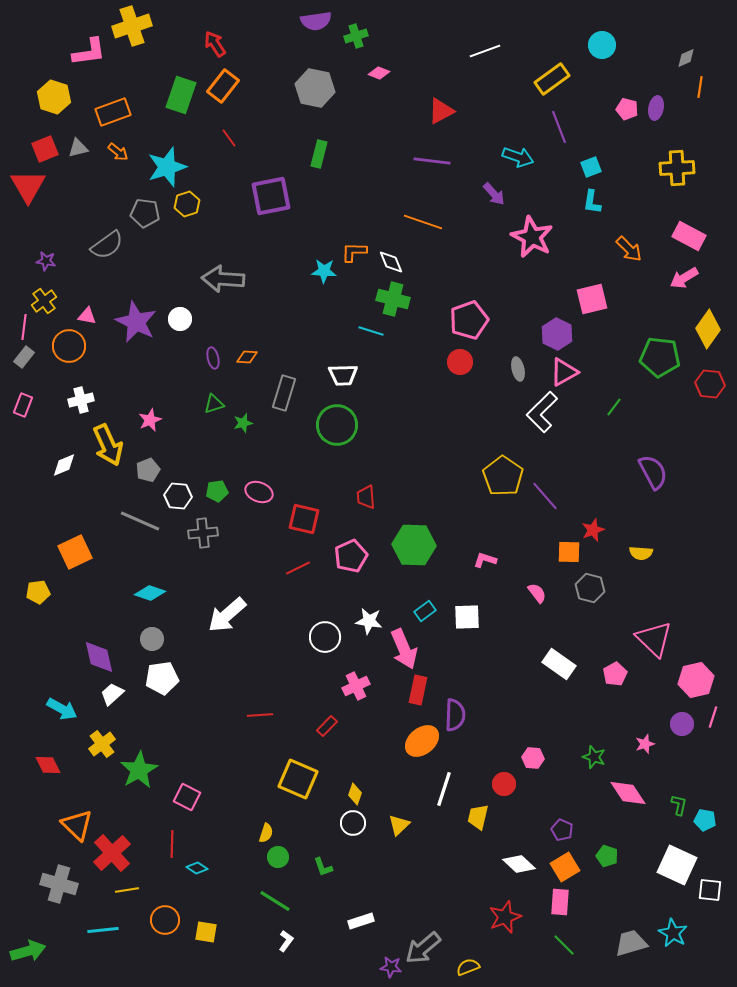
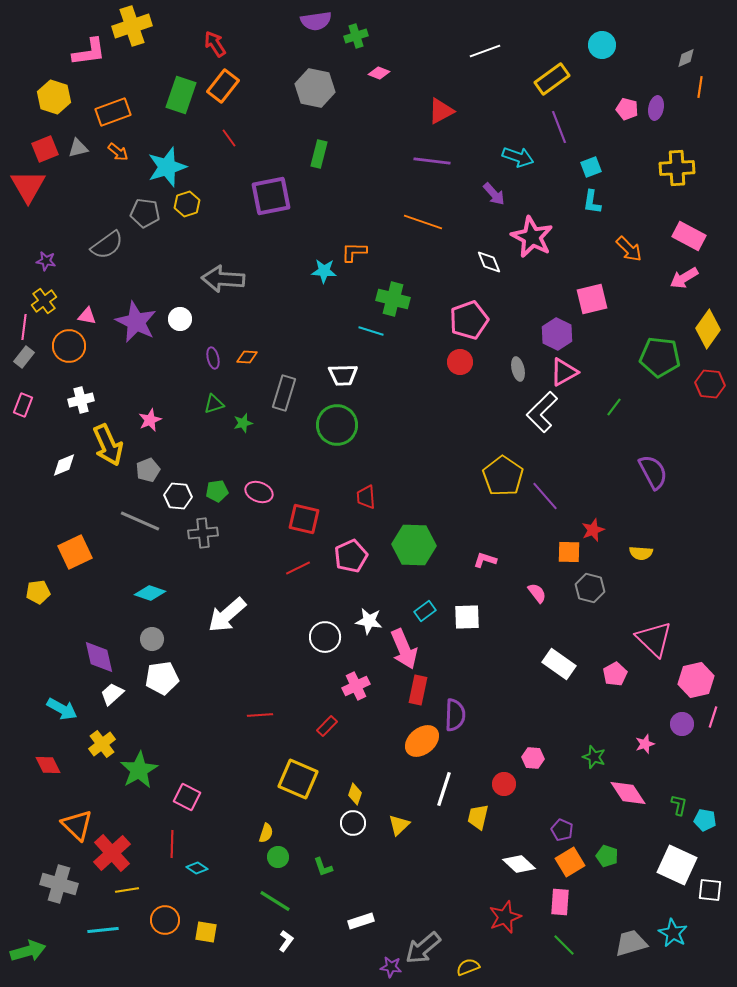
white diamond at (391, 262): moved 98 px right
orange square at (565, 867): moved 5 px right, 5 px up
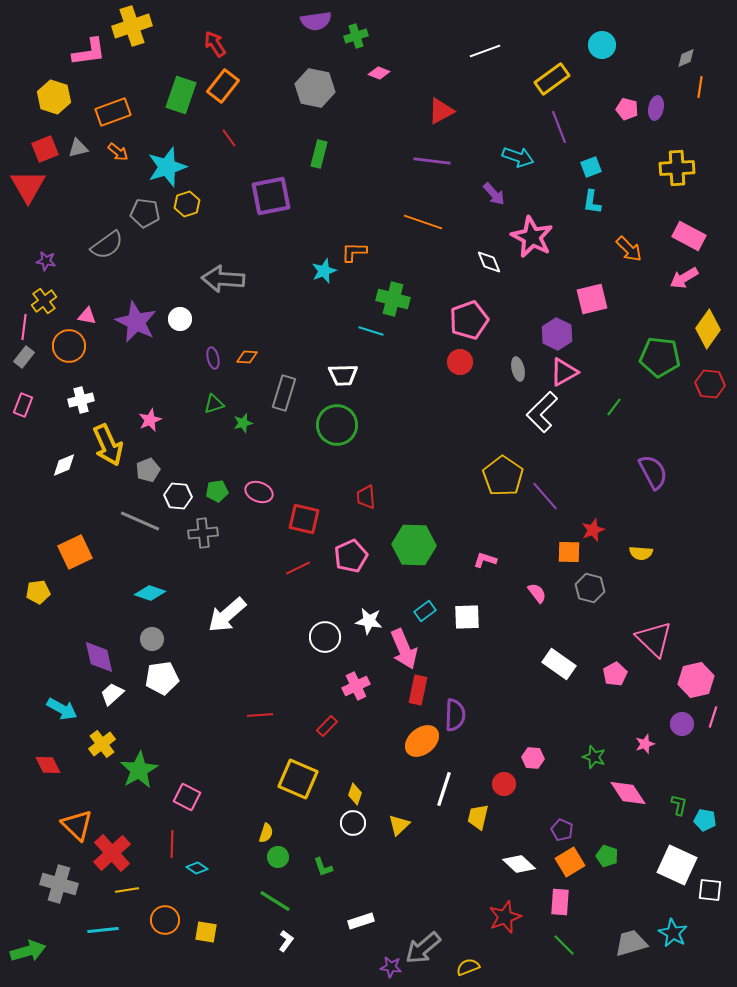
cyan star at (324, 271): rotated 25 degrees counterclockwise
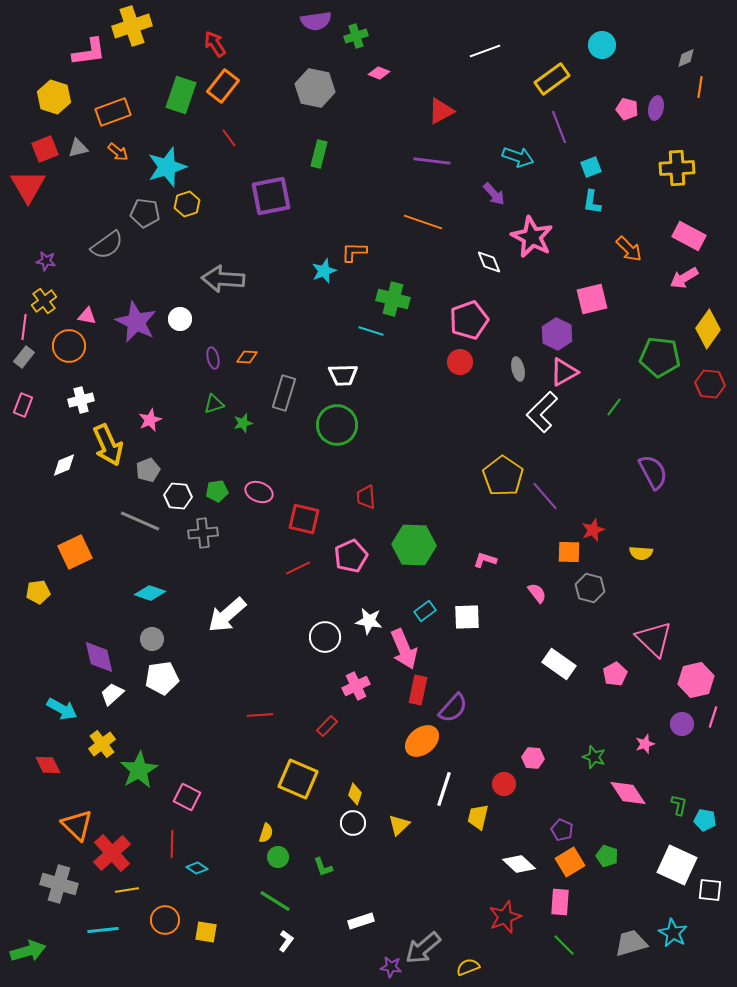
purple semicircle at (455, 715): moved 2 px left, 7 px up; rotated 40 degrees clockwise
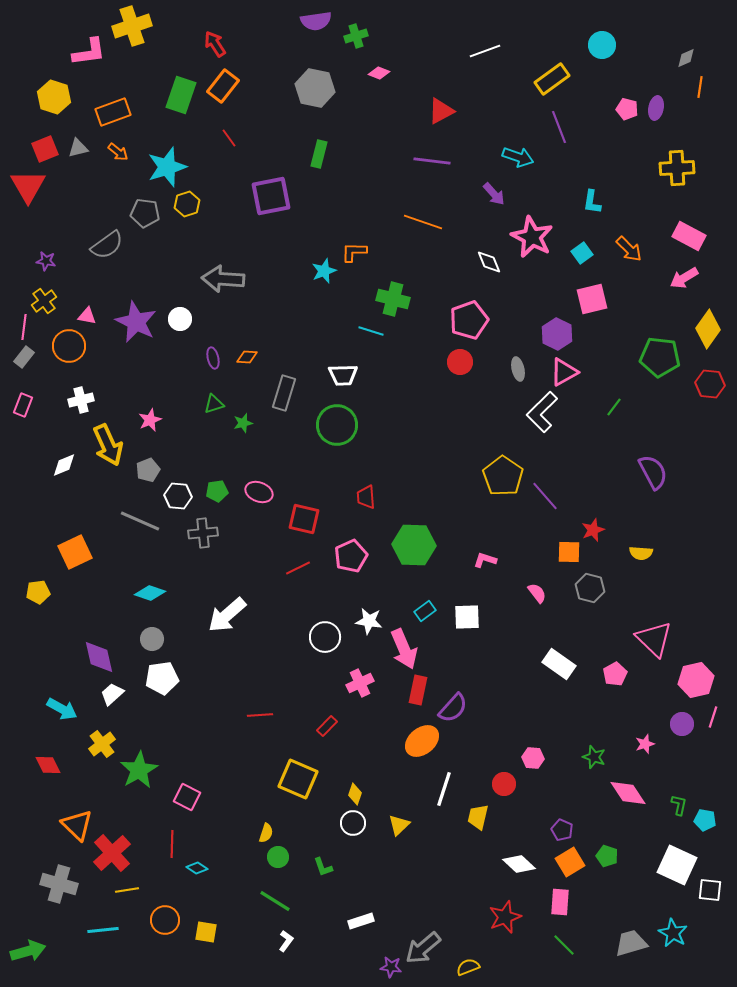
cyan square at (591, 167): moved 9 px left, 86 px down; rotated 15 degrees counterclockwise
pink cross at (356, 686): moved 4 px right, 3 px up
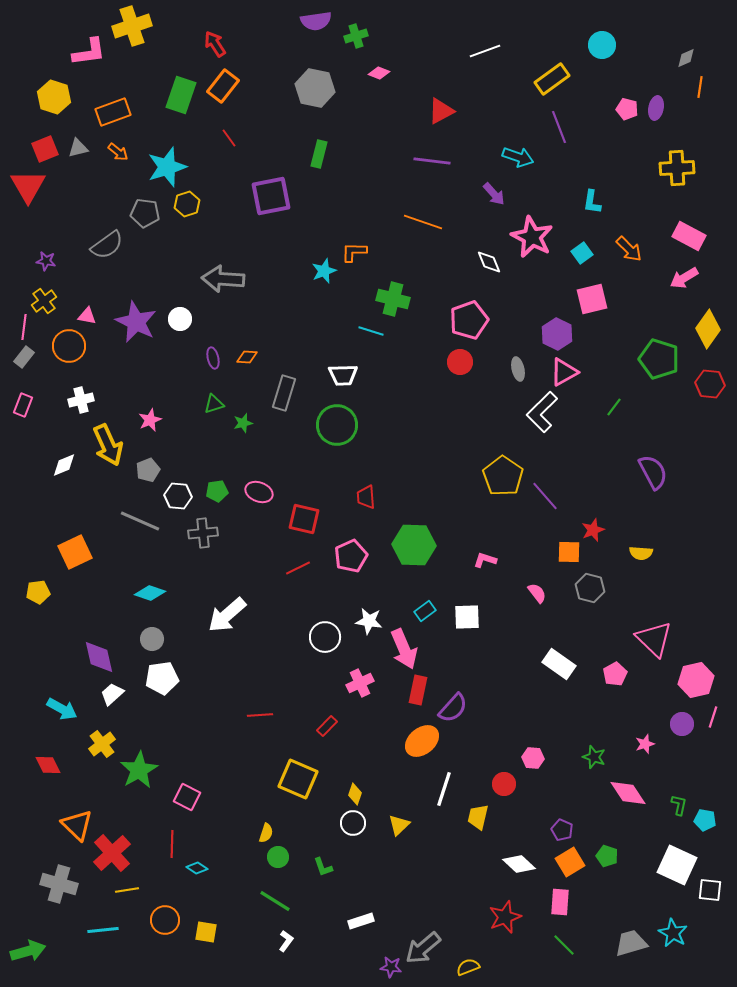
green pentagon at (660, 357): moved 1 px left, 2 px down; rotated 12 degrees clockwise
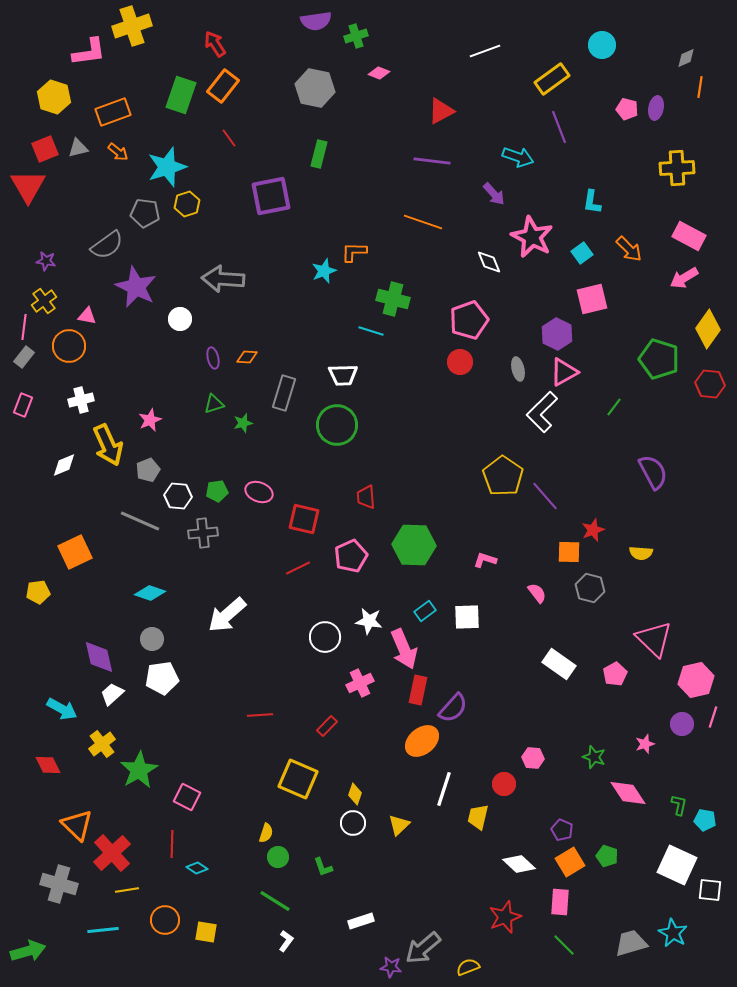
purple star at (136, 322): moved 35 px up
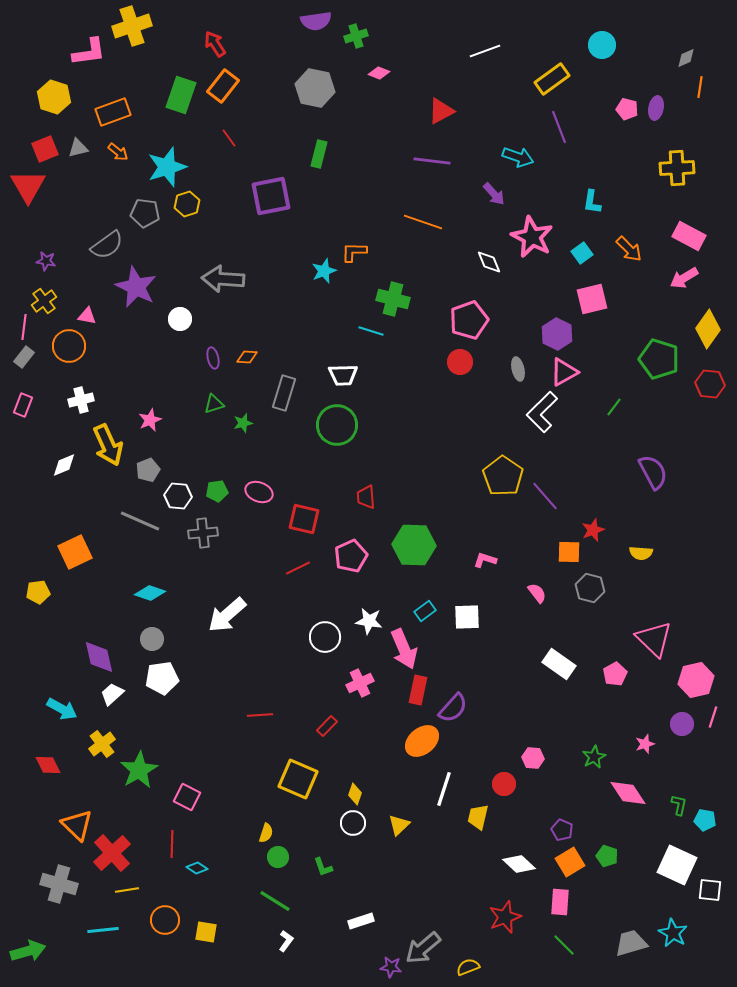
green star at (594, 757): rotated 25 degrees clockwise
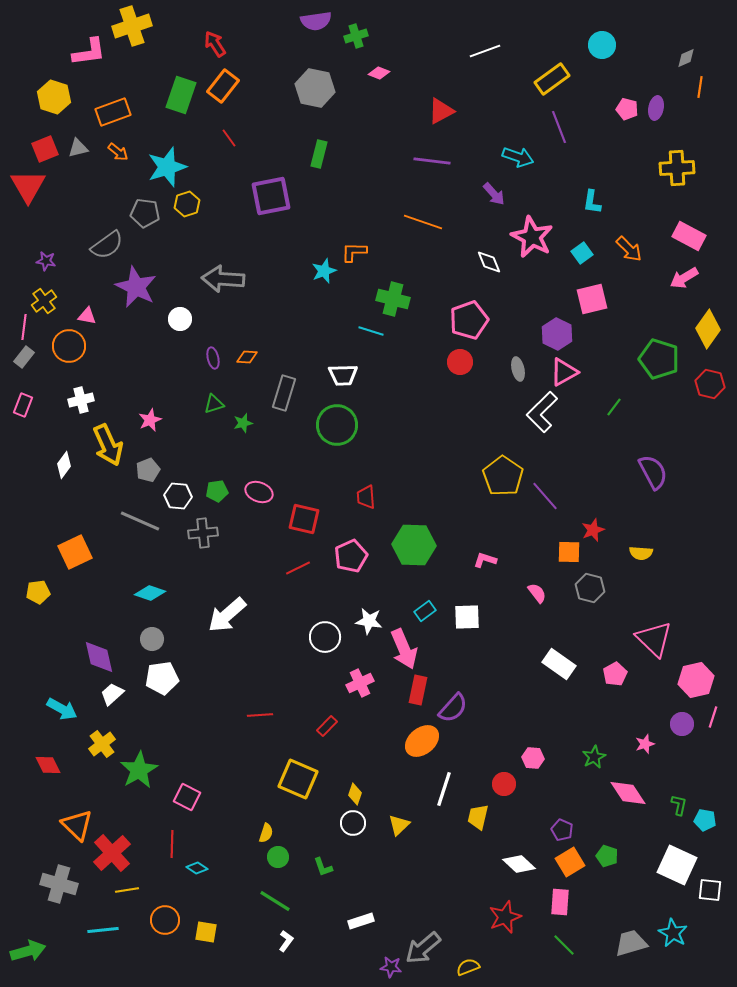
red hexagon at (710, 384): rotated 8 degrees clockwise
white diamond at (64, 465): rotated 32 degrees counterclockwise
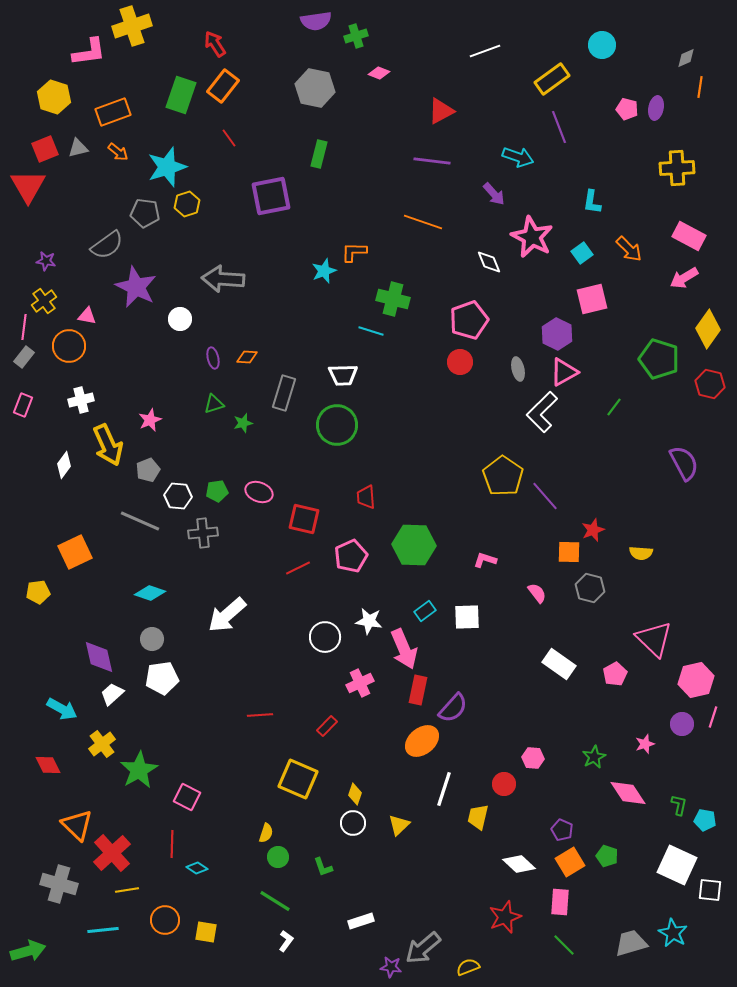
purple semicircle at (653, 472): moved 31 px right, 9 px up
